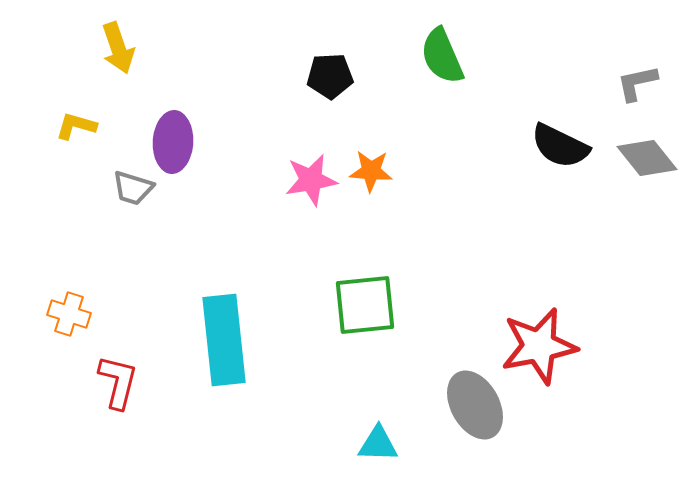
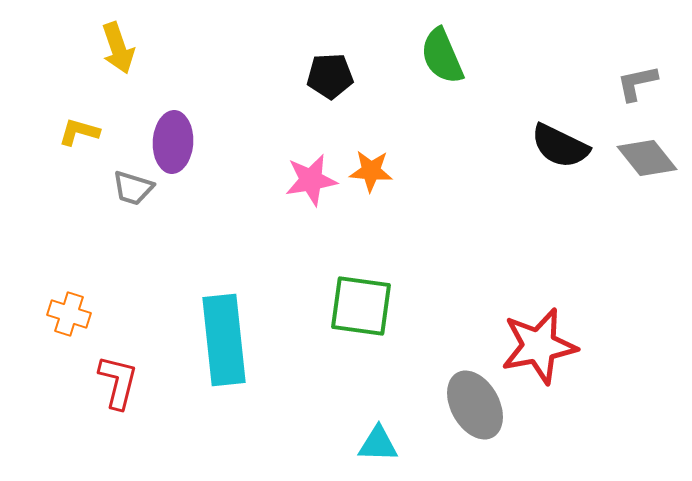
yellow L-shape: moved 3 px right, 6 px down
green square: moved 4 px left, 1 px down; rotated 14 degrees clockwise
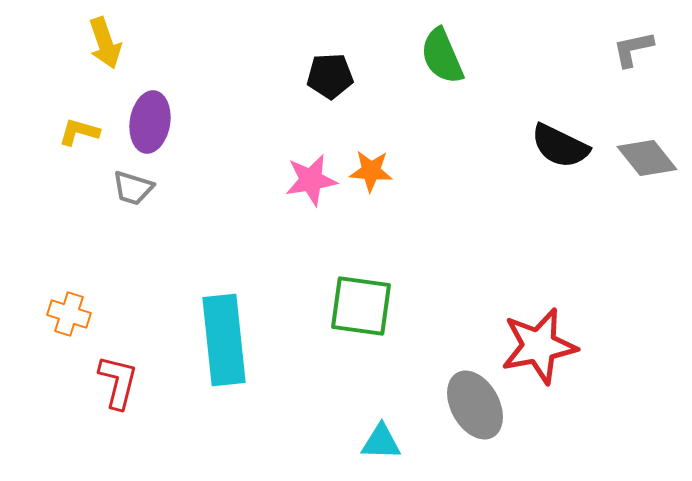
yellow arrow: moved 13 px left, 5 px up
gray L-shape: moved 4 px left, 34 px up
purple ellipse: moved 23 px left, 20 px up; rotated 6 degrees clockwise
cyan triangle: moved 3 px right, 2 px up
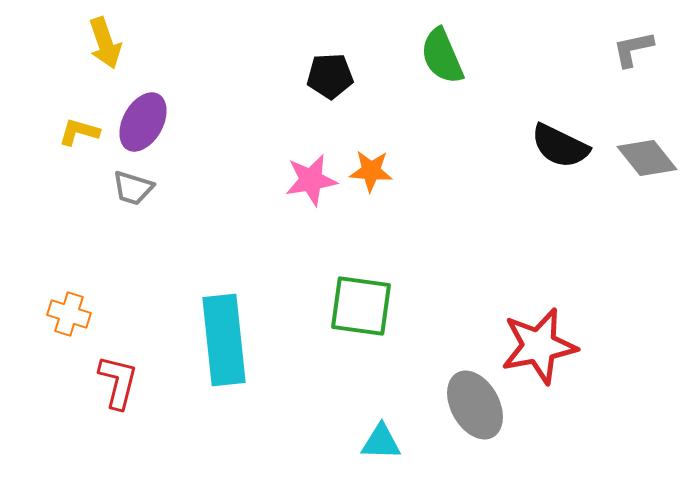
purple ellipse: moved 7 px left; rotated 20 degrees clockwise
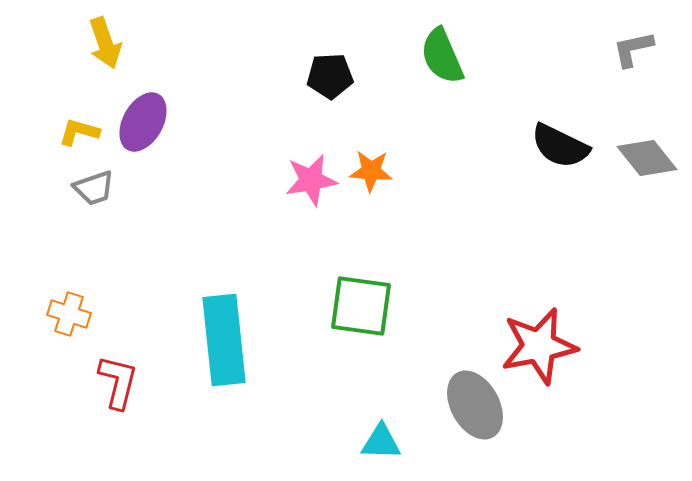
gray trapezoid: moved 39 px left; rotated 36 degrees counterclockwise
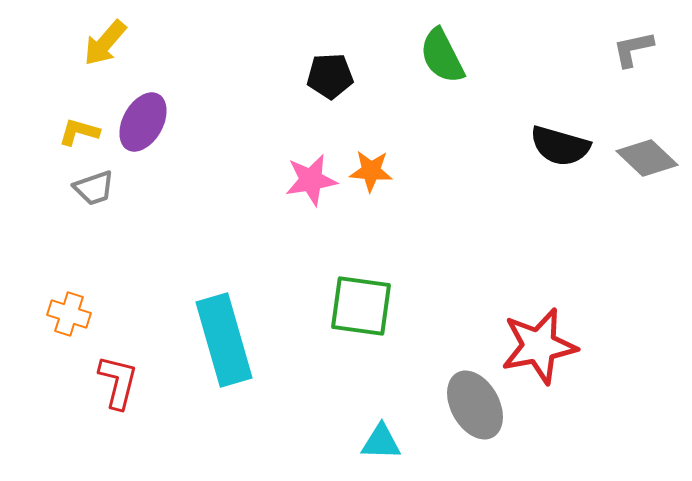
yellow arrow: rotated 60 degrees clockwise
green semicircle: rotated 4 degrees counterclockwise
black semicircle: rotated 10 degrees counterclockwise
gray diamond: rotated 8 degrees counterclockwise
cyan rectangle: rotated 10 degrees counterclockwise
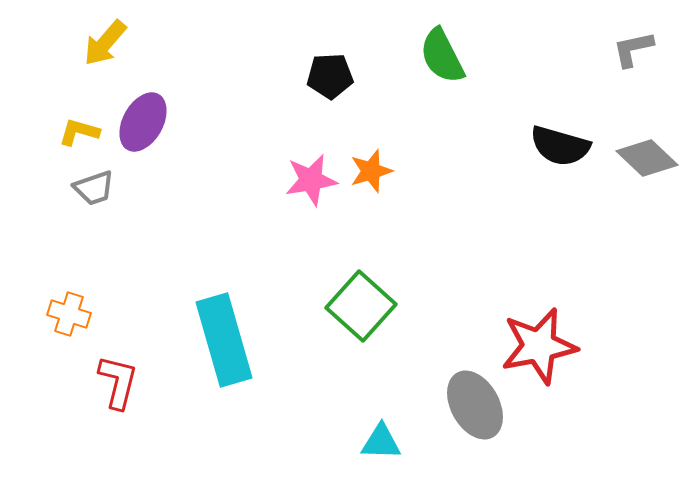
orange star: rotated 21 degrees counterclockwise
green square: rotated 34 degrees clockwise
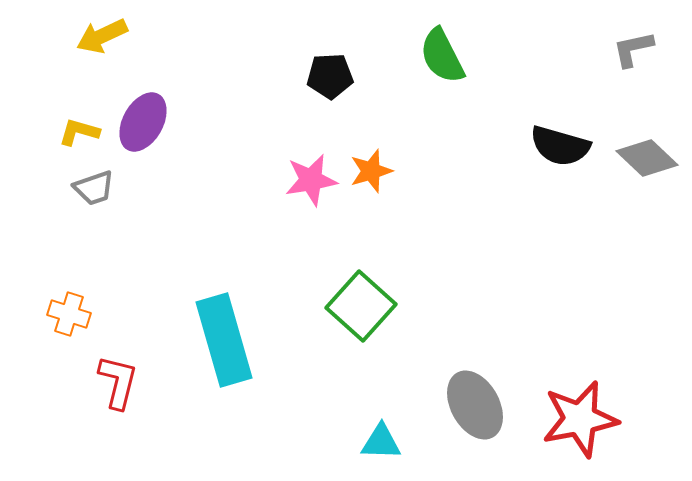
yellow arrow: moved 3 px left, 7 px up; rotated 24 degrees clockwise
red star: moved 41 px right, 73 px down
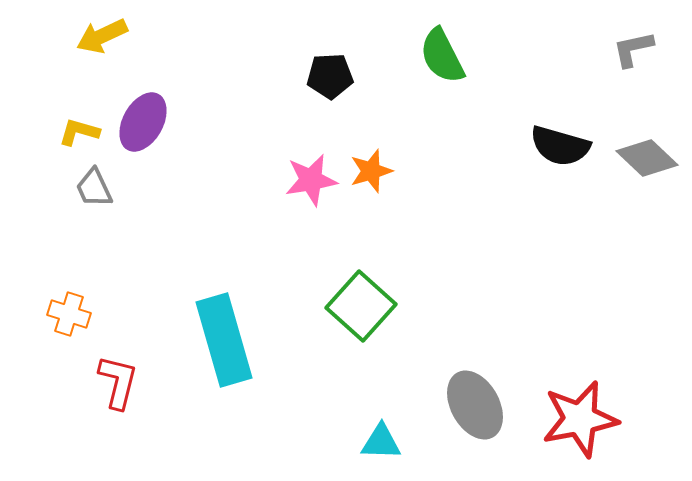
gray trapezoid: rotated 84 degrees clockwise
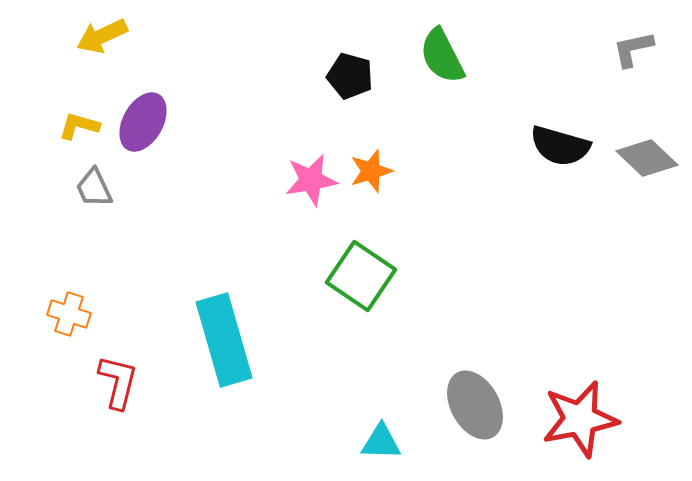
black pentagon: moved 20 px right; rotated 18 degrees clockwise
yellow L-shape: moved 6 px up
green square: moved 30 px up; rotated 8 degrees counterclockwise
